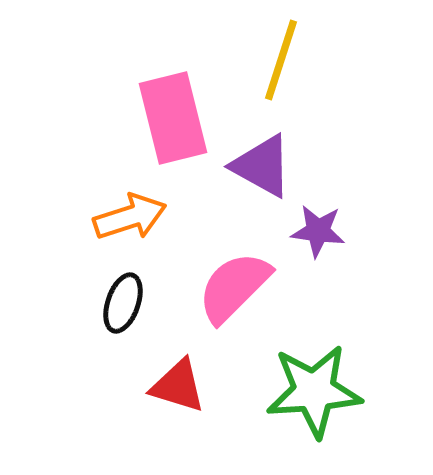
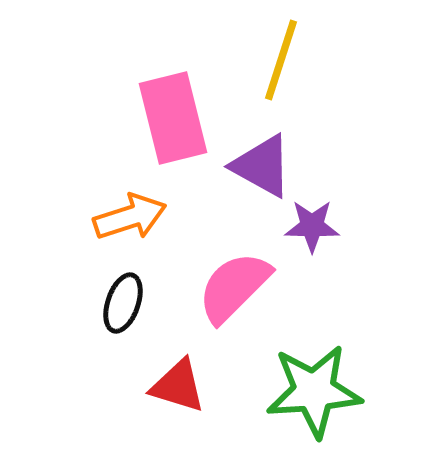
purple star: moved 6 px left, 5 px up; rotated 6 degrees counterclockwise
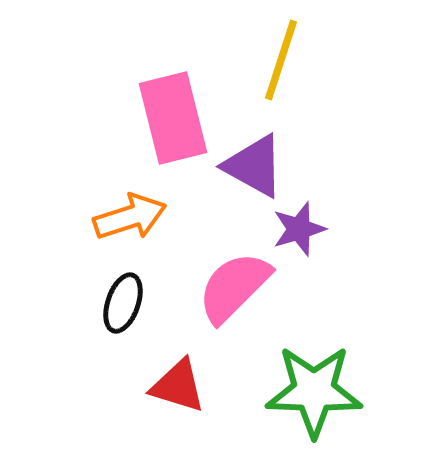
purple triangle: moved 8 px left
purple star: moved 13 px left, 3 px down; rotated 18 degrees counterclockwise
green star: rotated 6 degrees clockwise
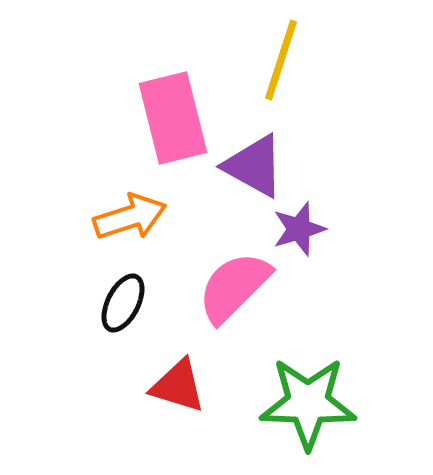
black ellipse: rotated 8 degrees clockwise
green star: moved 6 px left, 12 px down
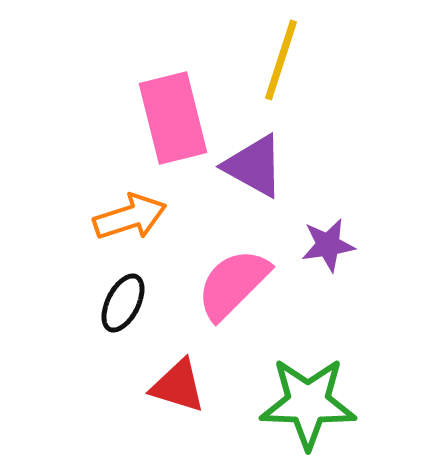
purple star: moved 29 px right, 16 px down; rotated 8 degrees clockwise
pink semicircle: moved 1 px left, 3 px up
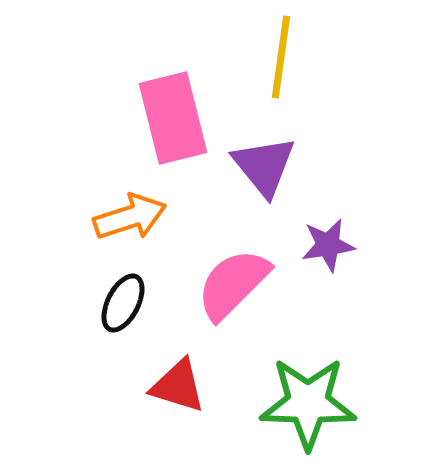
yellow line: moved 3 px up; rotated 10 degrees counterclockwise
purple triangle: moved 10 px right; rotated 22 degrees clockwise
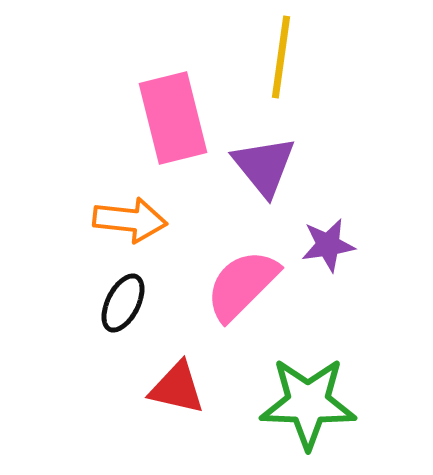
orange arrow: moved 3 px down; rotated 24 degrees clockwise
pink semicircle: moved 9 px right, 1 px down
red triangle: moved 1 px left, 2 px down; rotated 4 degrees counterclockwise
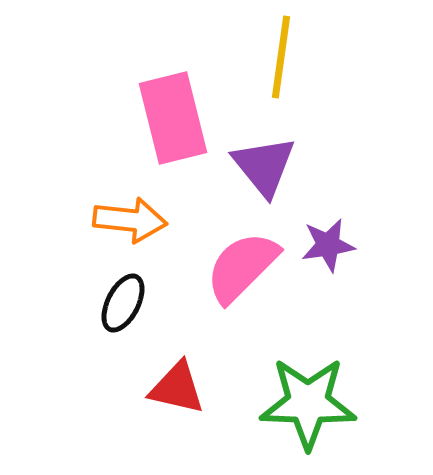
pink semicircle: moved 18 px up
